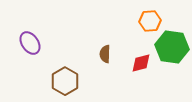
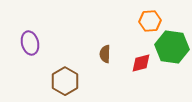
purple ellipse: rotated 20 degrees clockwise
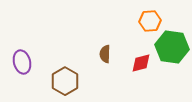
purple ellipse: moved 8 px left, 19 px down
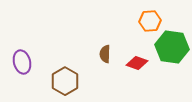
red diamond: moved 4 px left; rotated 35 degrees clockwise
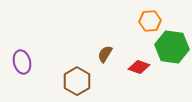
brown semicircle: rotated 30 degrees clockwise
red diamond: moved 2 px right, 4 px down
brown hexagon: moved 12 px right
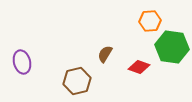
brown hexagon: rotated 16 degrees clockwise
